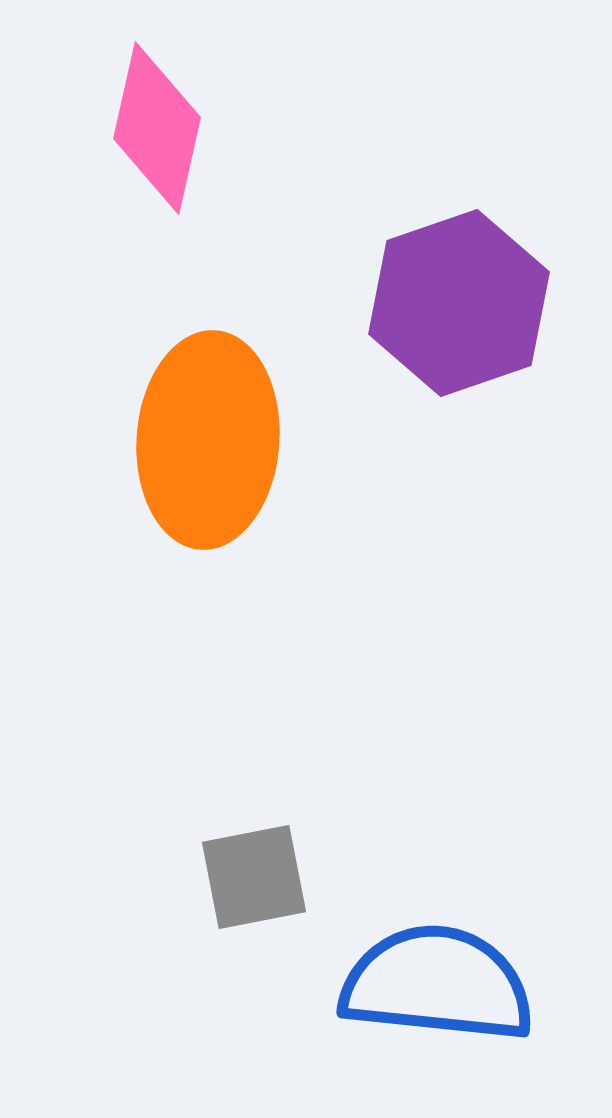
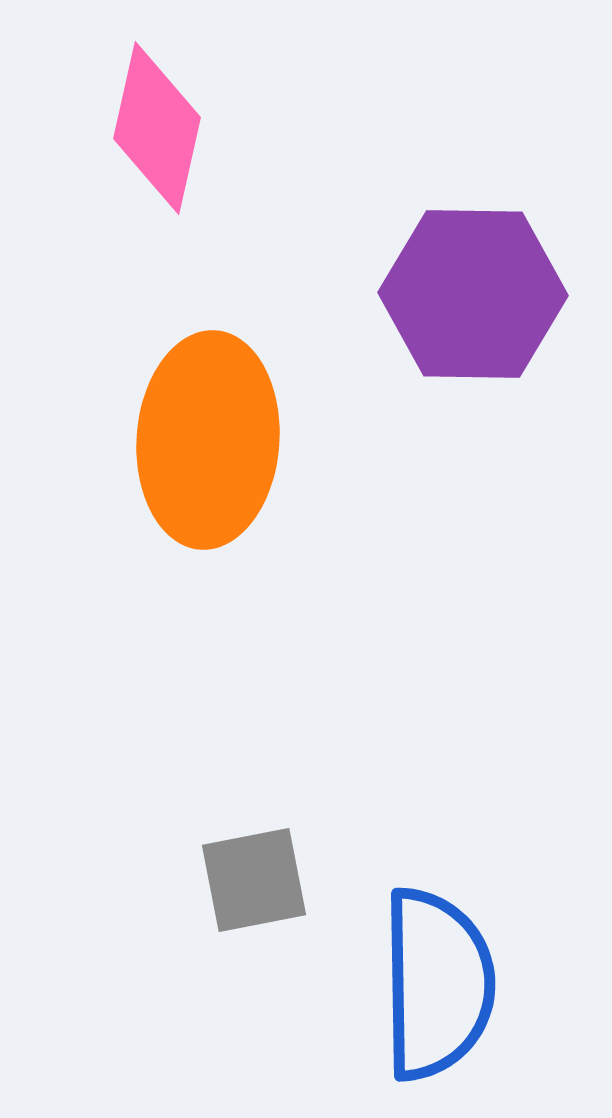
purple hexagon: moved 14 px right, 9 px up; rotated 20 degrees clockwise
gray square: moved 3 px down
blue semicircle: rotated 83 degrees clockwise
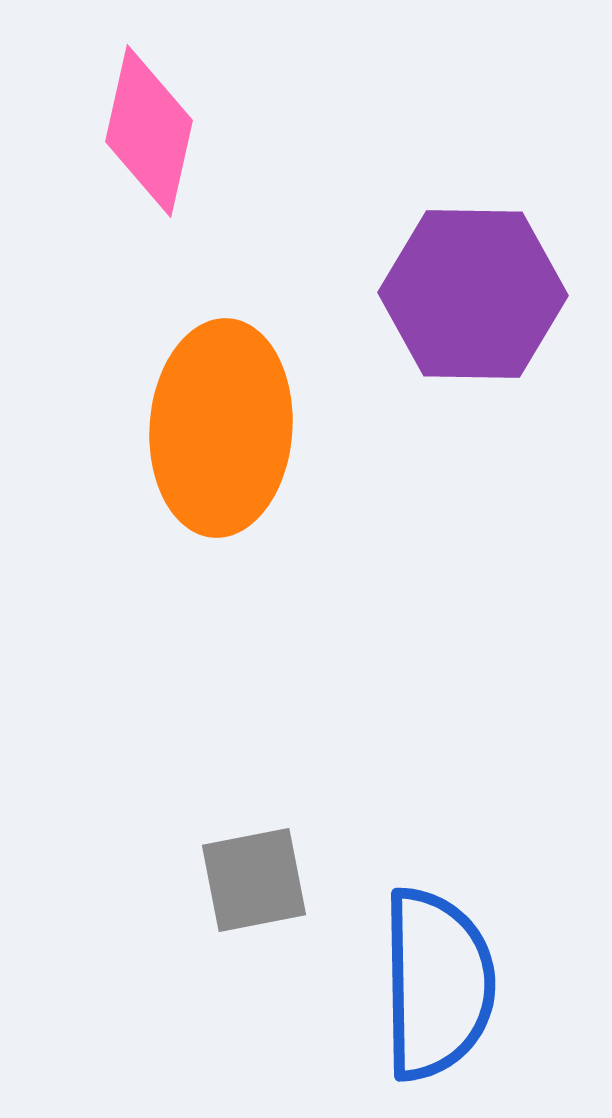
pink diamond: moved 8 px left, 3 px down
orange ellipse: moved 13 px right, 12 px up
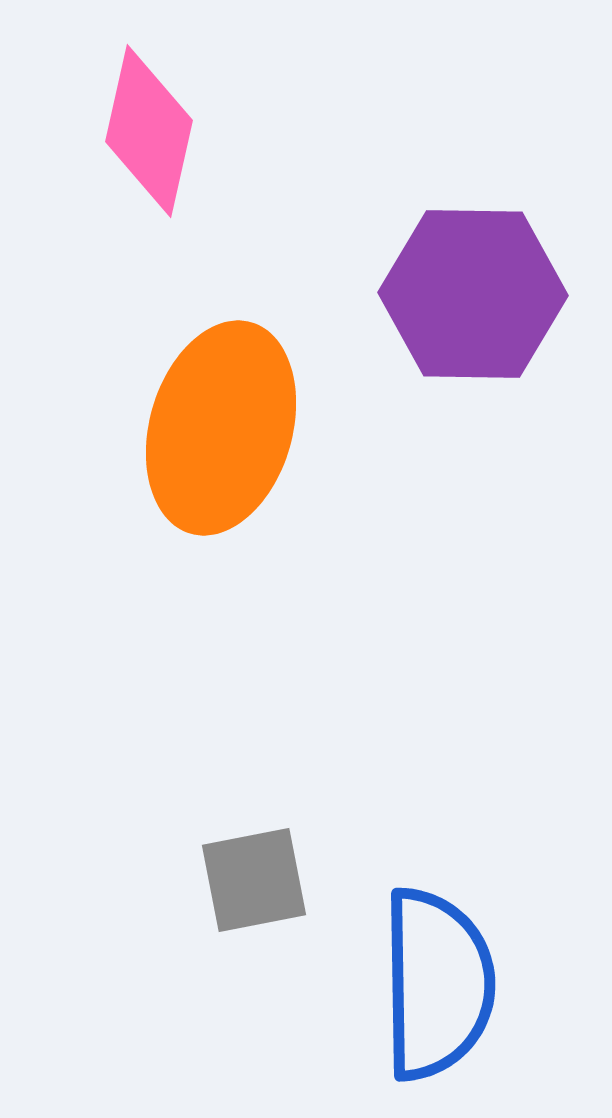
orange ellipse: rotated 12 degrees clockwise
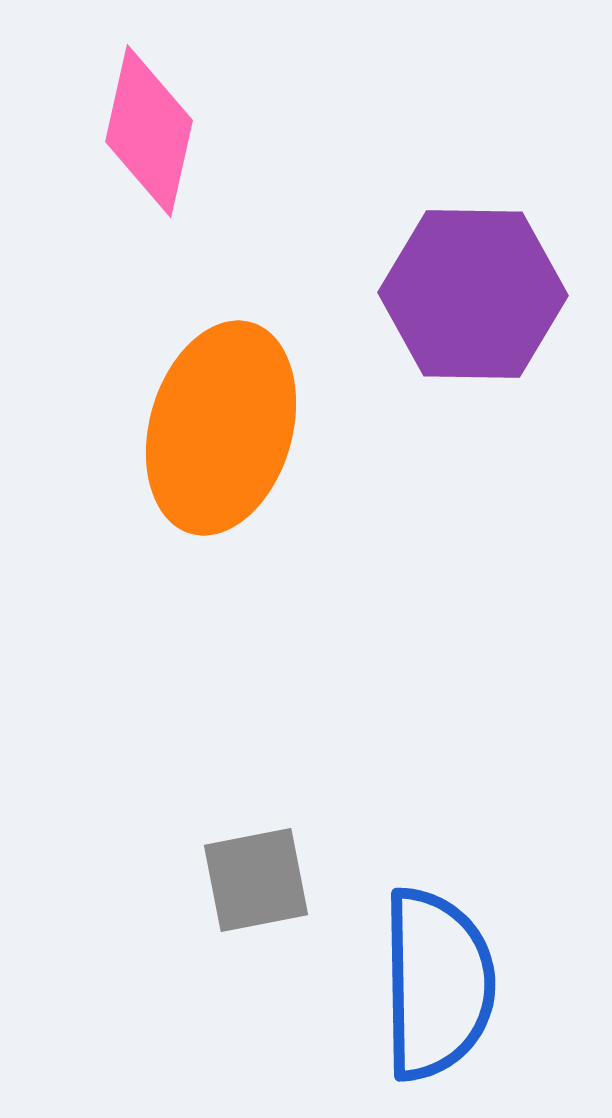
gray square: moved 2 px right
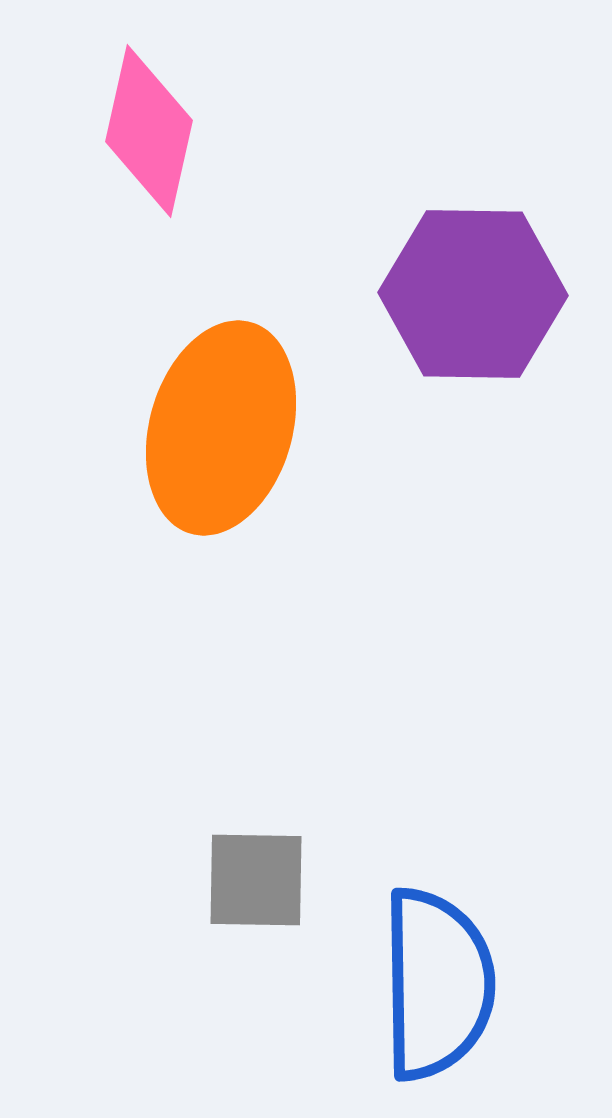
gray square: rotated 12 degrees clockwise
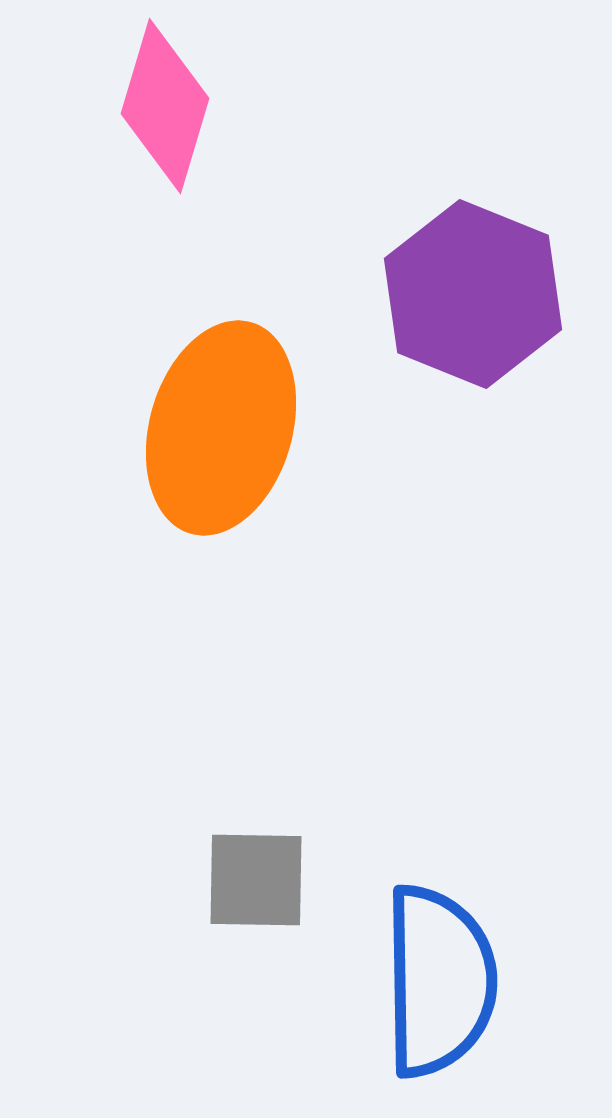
pink diamond: moved 16 px right, 25 px up; rotated 4 degrees clockwise
purple hexagon: rotated 21 degrees clockwise
blue semicircle: moved 2 px right, 3 px up
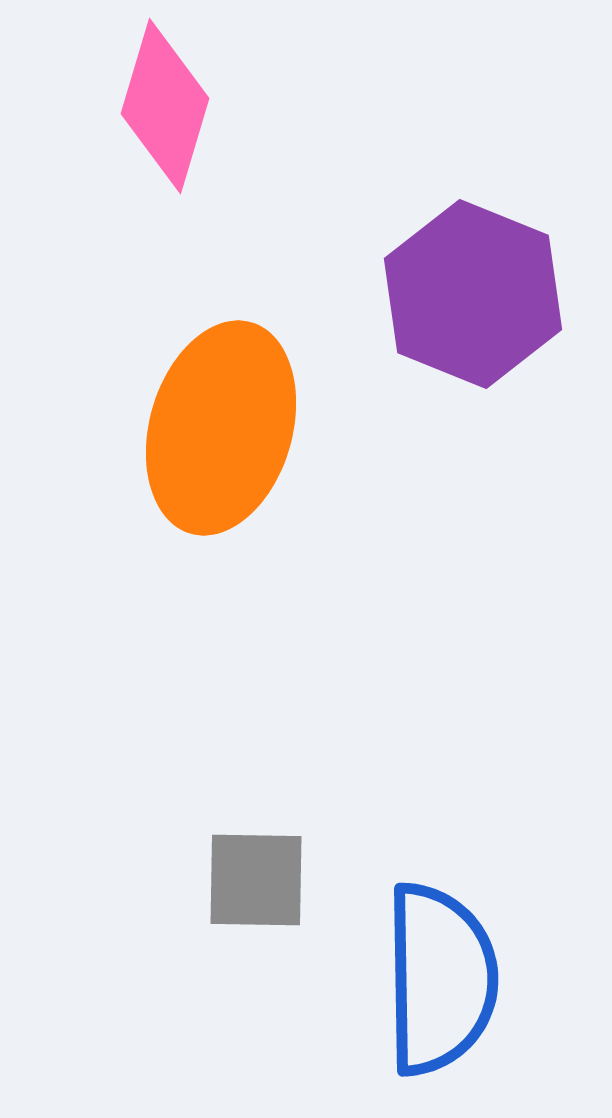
blue semicircle: moved 1 px right, 2 px up
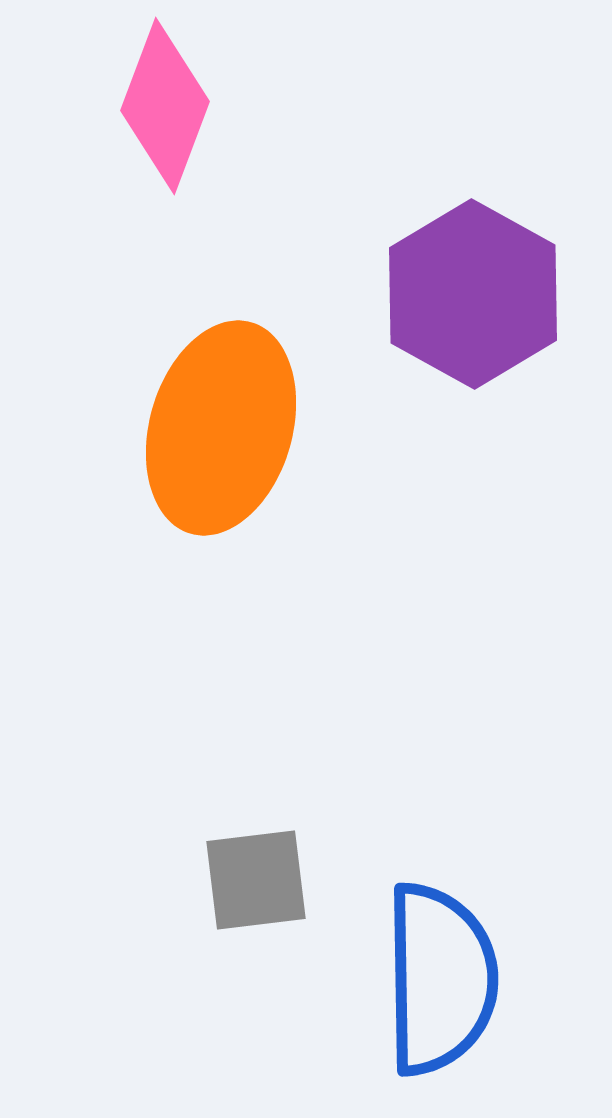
pink diamond: rotated 4 degrees clockwise
purple hexagon: rotated 7 degrees clockwise
gray square: rotated 8 degrees counterclockwise
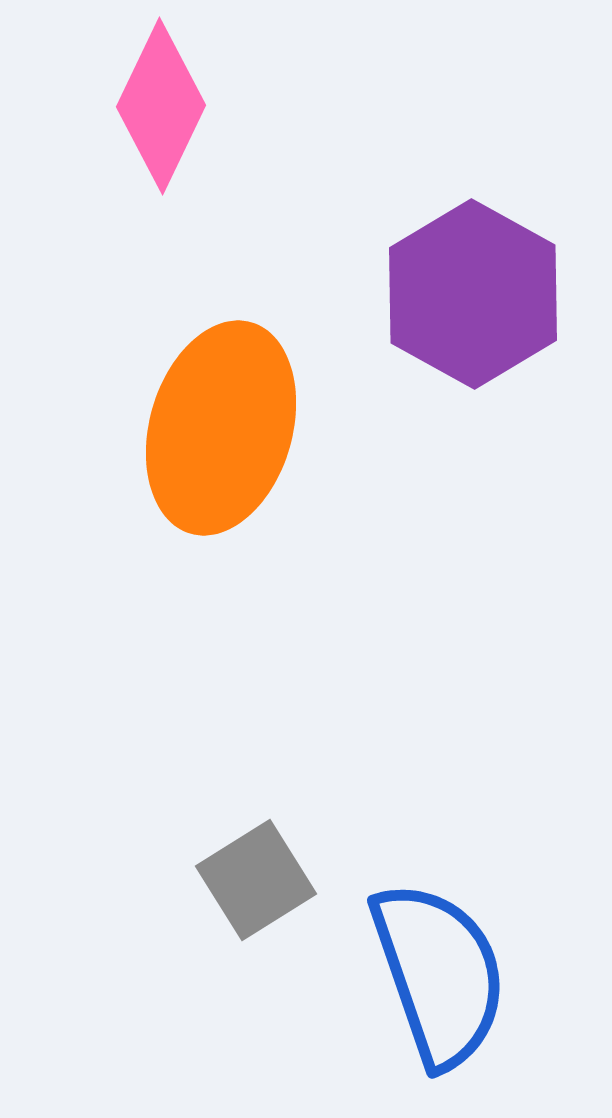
pink diamond: moved 4 px left; rotated 5 degrees clockwise
gray square: rotated 25 degrees counterclockwise
blue semicircle: moved 1 px left, 5 px up; rotated 18 degrees counterclockwise
